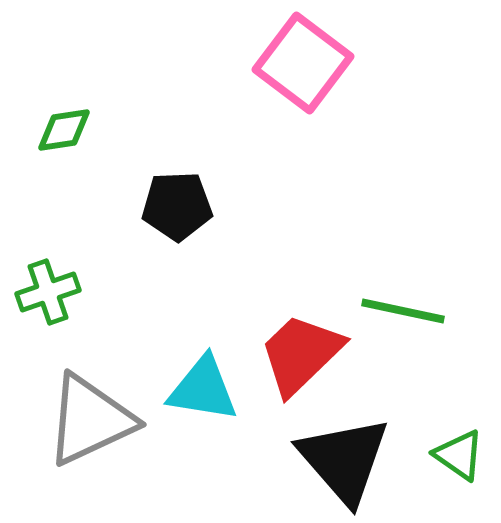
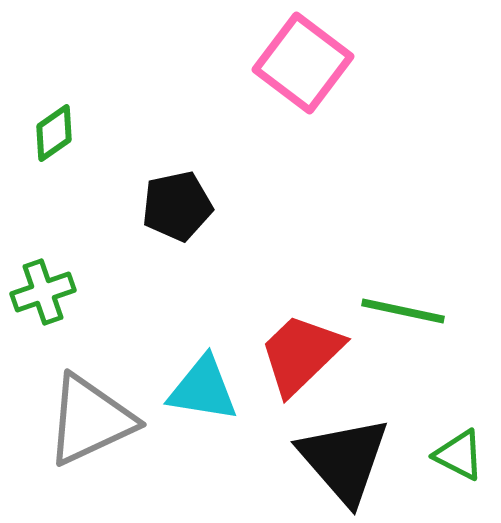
green diamond: moved 10 px left, 3 px down; rotated 26 degrees counterclockwise
black pentagon: rotated 10 degrees counterclockwise
green cross: moved 5 px left
green triangle: rotated 8 degrees counterclockwise
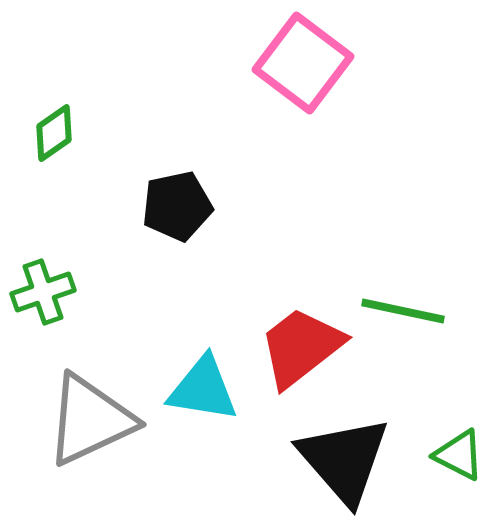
red trapezoid: moved 7 px up; rotated 6 degrees clockwise
